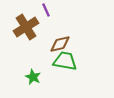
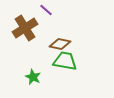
purple line: rotated 24 degrees counterclockwise
brown cross: moved 1 px left, 1 px down
brown diamond: rotated 25 degrees clockwise
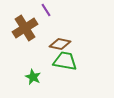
purple line: rotated 16 degrees clockwise
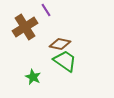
brown cross: moved 1 px up
green trapezoid: rotated 25 degrees clockwise
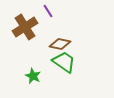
purple line: moved 2 px right, 1 px down
green trapezoid: moved 1 px left, 1 px down
green star: moved 1 px up
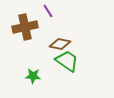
brown cross: rotated 20 degrees clockwise
green trapezoid: moved 3 px right, 1 px up
green star: rotated 21 degrees counterclockwise
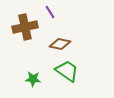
purple line: moved 2 px right, 1 px down
green trapezoid: moved 10 px down
green star: moved 3 px down
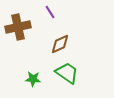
brown cross: moved 7 px left
brown diamond: rotated 35 degrees counterclockwise
green trapezoid: moved 2 px down
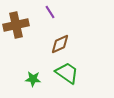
brown cross: moved 2 px left, 2 px up
